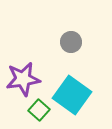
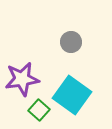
purple star: moved 1 px left
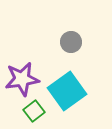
cyan square: moved 5 px left, 4 px up; rotated 18 degrees clockwise
green square: moved 5 px left, 1 px down; rotated 10 degrees clockwise
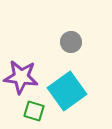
purple star: moved 1 px left, 2 px up; rotated 16 degrees clockwise
green square: rotated 35 degrees counterclockwise
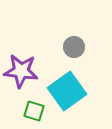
gray circle: moved 3 px right, 5 px down
purple star: moved 6 px up
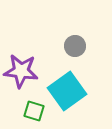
gray circle: moved 1 px right, 1 px up
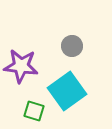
gray circle: moved 3 px left
purple star: moved 5 px up
